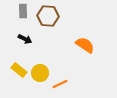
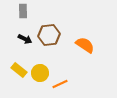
brown hexagon: moved 1 px right, 19 px down; rotated 10 degrees counterclockwise
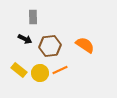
gray rectangle: moved 10 px right, 6 px down
brown hexagon: moved 1 px right, 11 px down
orange line: moved 14 px up
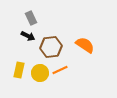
gray rectangle: moved 2 px left, 1 px down; rotated 24 degrees counterclockwise
black arrow: moved 3 px right, 3 px up
brown hexagon: moved 1 px right, 1 px down
yellow rectangle: rotated 63 degrees clockwise
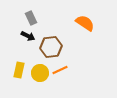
orange semicircle: moved 22 px up
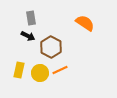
gray rectangle: rotated 16 degrees clockwise
brown hexagon: rotated 25 degrees counterclockwise
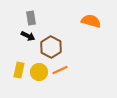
orange semicircle: moved 6 px right, 2 px up; rotated 18 degrees counterclockwise
yellow circle: moved 1 px left, 1 px up
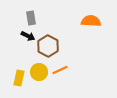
orange semicircle: rotated 12 degrees counterclockwise
brown hexagon: moved 3 px left, 1 px up
yellow rectangle: moved 8 px down
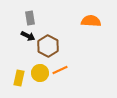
gray rectangle: moved 1 px left
yellow circle: moved 1 px right, 1 px down
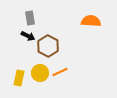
orange line: moved 2 px down
